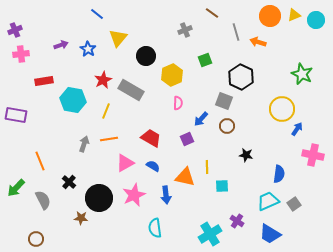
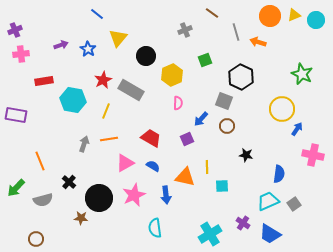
gray semicircle at (43, 200): rotated 102 degrees clockwise
purple cross at (237, 221): moved 6 px right, 2 px down
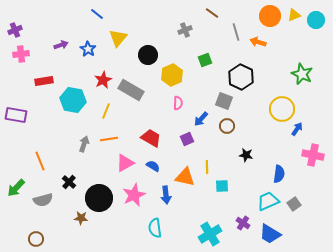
black circle at (146, 56): moved 2 px right, 1 px up
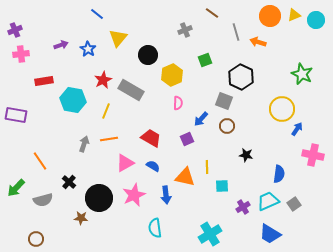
orange line at (40, 161): rotated 12 degrees counterclockwise
purple cross at (243, 223): moved 16 px up; rotated 24 degrees clockwise
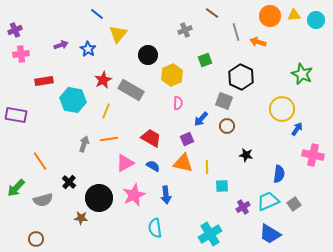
yellow triangle at (294, 15): rotated 16 degrees clockwise
yellow triangle at (118, 38): moved 4 px up
orange triangle at (185, 177): moved 2 px left, 14 px up
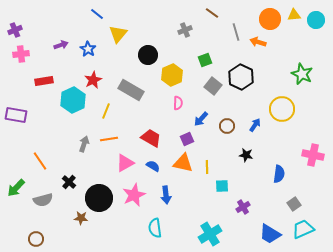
orange circle at (270, 16): moved 3 px down
red star at (103, 80): moved 10 px left
cyan hexagon at (73, 100): rotated 25 degrees clockwise
gray square at (224, 101): moved 11 px left, 15 px up; rotated 18 degrees clockwise
blue arrow at (297, 129): moved 42 px left, 4 px up
cyan trapezoid at (268, 201): moved 35 px right, 28 px down
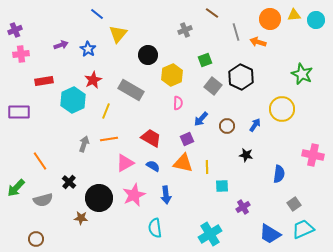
purple rectangle at (16, 115): moved 3 px right, 3 px up; rotated 10 degrees counterclockwise
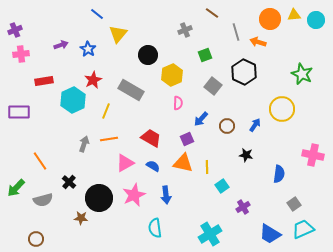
green square at (205, 60): moved 5 px up
black hexagon at (241, 77): moved 3 px right, 5 px up
cyan square at (222, 186): rotated 32 degrees counterclockwise
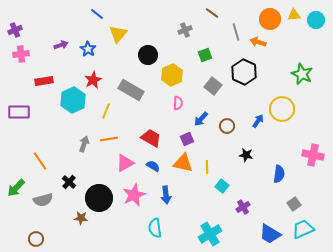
blue arrow at (255, 125): moved 3 px right, 4 px up
cyan square at (222, 186): rotated 16 degrees counterclockwise
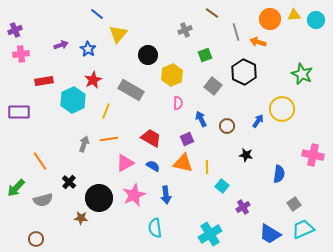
blue arrow at (201, 119): rotated 112 degrees clockwise
